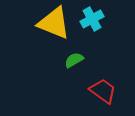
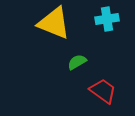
cyan cross: moved 15 px right; rotated 20 degrees clockwise
green semicircle: moved 3 px right, 2 px down
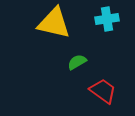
yellow triangle: rotated 9 degrees counterclockwise
